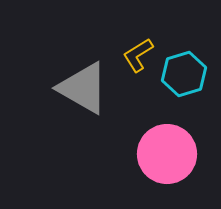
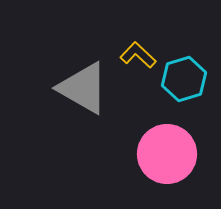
yellow L-shape: rotated 75 degrees clockwise
cyan hexagon: moved 5 px down
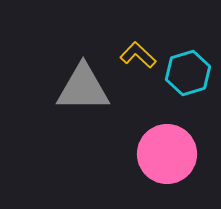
cyan hexagon: moved 4 px right, 6 px up
gray triangle: rotated 30 degrees counterclockwise
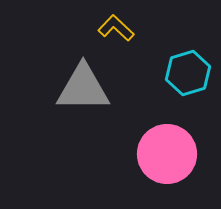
yellow L-shape: moved 22 px left, 27 px up
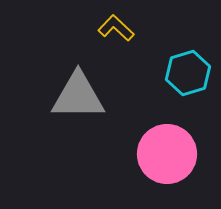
gray triangle: moved 5 px left, 8 px down
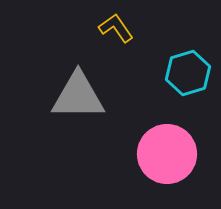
yellow L-shape: rotated 12 degrees clockwise
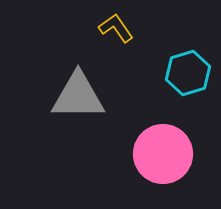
pink circle: moved 4 px left
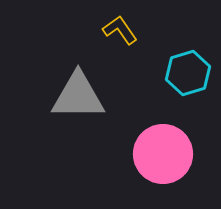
yellow L-shape: moved 4 px right, 2 px down
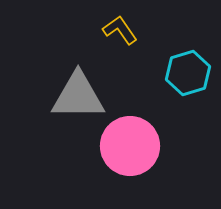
pink circle: moved 33 px left, 8 px up
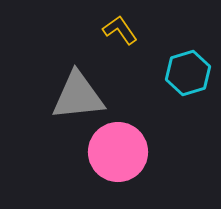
gray triangle: rotated 6 degrees counterclockwise
pink circle: moved 12 px left, 6 px down
